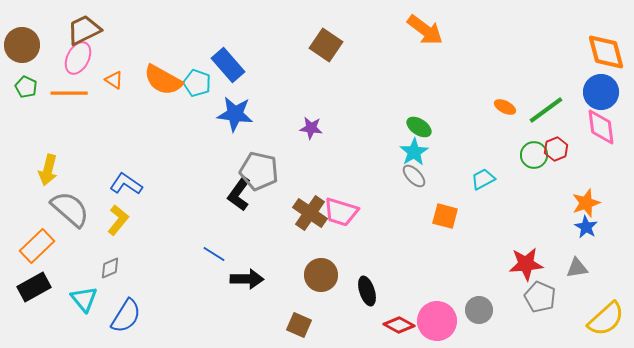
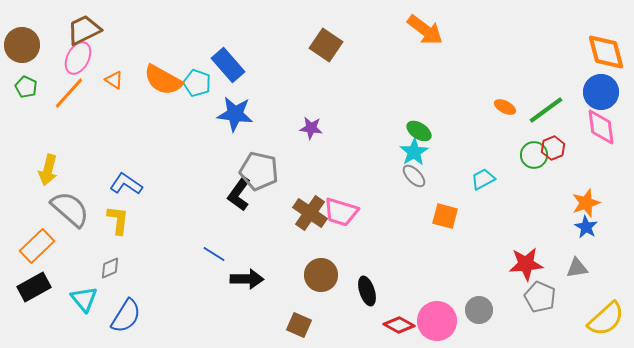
orange line at (69, 93): rotated 48 degrees counterclockwise
green ellipse at (419, 127): moved 4 px down
red hexagon at (556, 149): moved 3 px left, 1 px up
yellow L-shape at (118, 220): rotated 32 degrees counterclockwise
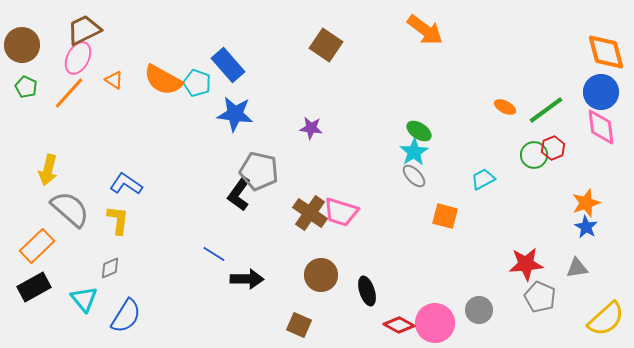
pink circle at (437, 321): moved 2 px left, 2 px down
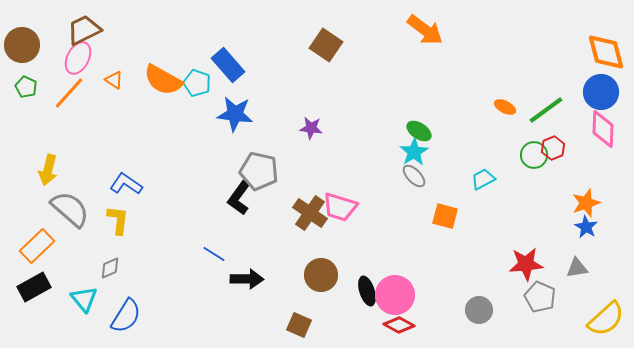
pink diamond at (601, 127): moved 2 px right, 2 px down; rotated 9 degrees clockwise
black L-shape at (239, 194): moved 4 px down
pink trapezoid at (341, 212): moved 1 px left, 5 px up
pink circle at (435, 323): moved 40 px left, 28 px up
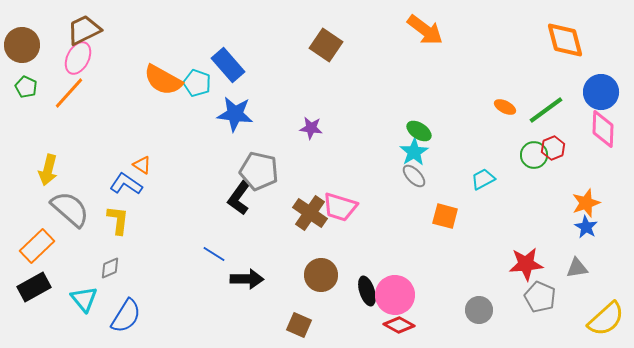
orange diamond at (606, 52): moved 41 px left, 12 px up
orange triangle at (114, 80): moved 28 px right, 85 px down
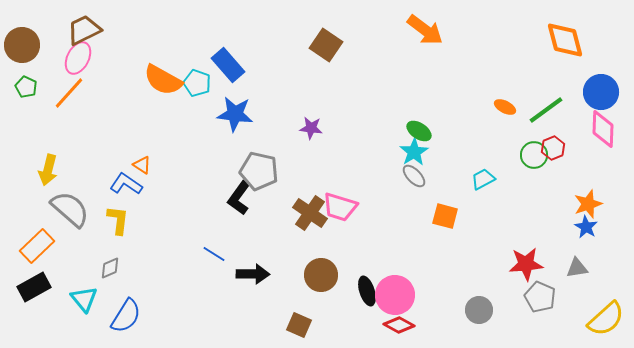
orange star at (586, 203): moved 2 px right, 1 px down
black arrow at (247, 279): moved 6 px right, 5 px up
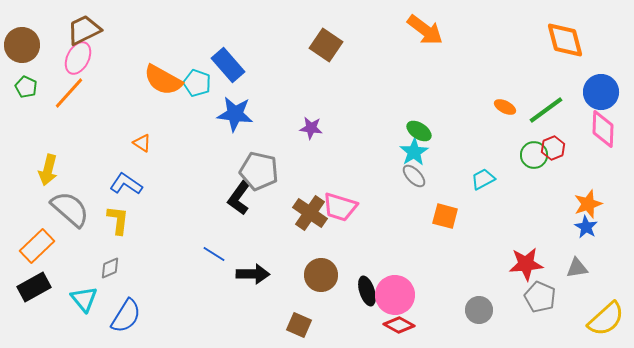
orange triangle at (142, 165): moved 22 px up
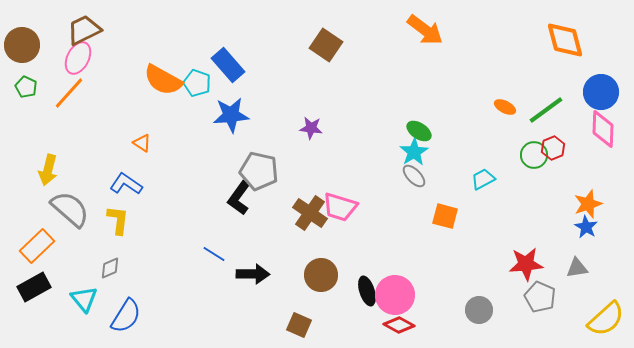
blue star at (235, 114): moved 4 px left, 1 px down; rotated 12 degrees counterclockwise
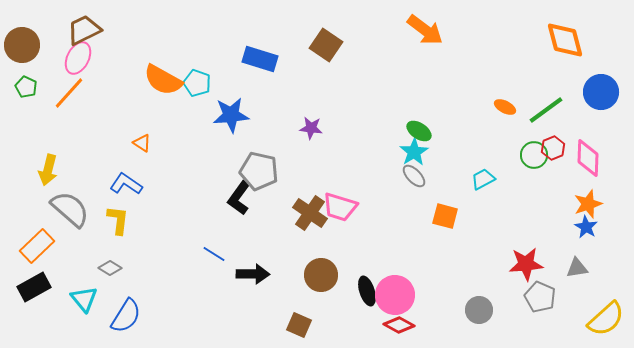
blue rectangle at (228, 65): moved 32 px right, 6 px up; rotated 32 degrees counterclockwise
pink diamond at (603, 129): moved 15 px left, 29 px down
gray diamond at (110, 268): rotated 55 degrees clockwise
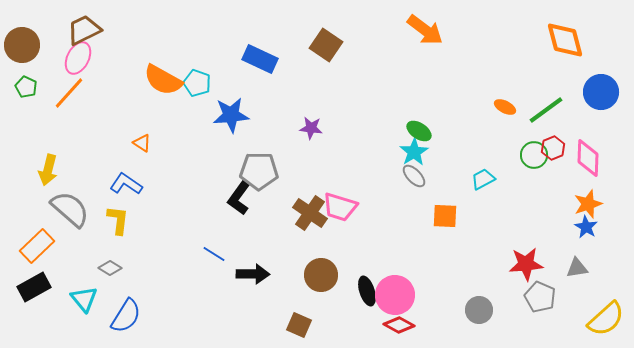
blue rectangle at (260, 59): rotated 8 degrees clockwise
gray pentagon at (259, 171): rotated 12 degrees counterclockwise
orange square at (445, 216): rotated 12 degrees counterclockwise
